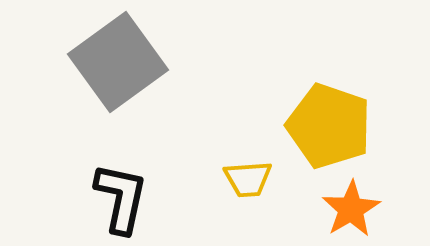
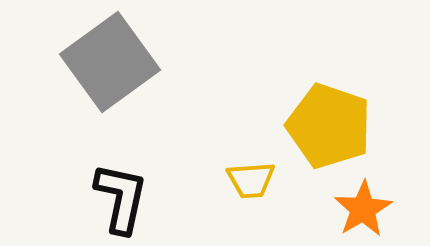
gray square: moved 8 px left
yellow trapezoid: moved 3 px right, 1 px down
orange star: moved 12 px right
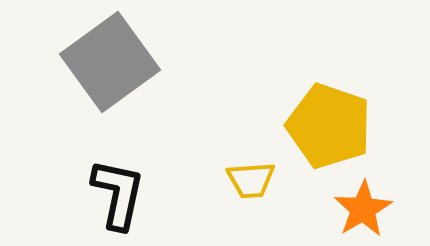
black L-shape: moved 3 px left, 4 px up
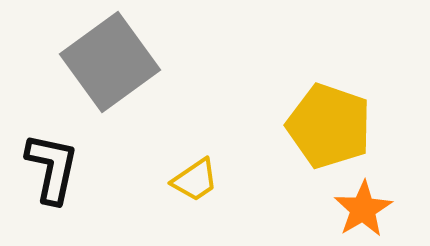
yellow trapezoid: moved 56 px left; rotated 30 degrees counterclockwise
black L-shape: moved 66 px left, 26 px up
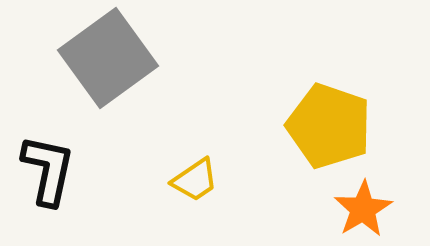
gray square: moved 2 px left, 4 px up
black L-shape: moved 4 px left, 2 px down
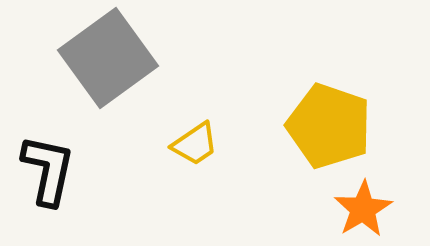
yellow trapezoid: moved 36 px up
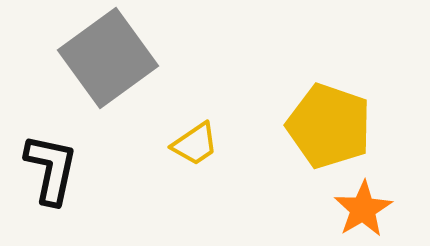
black L-shape: moved 3 px right, 1 px up
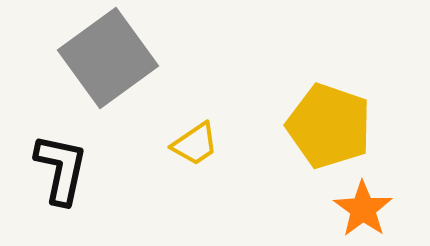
black L-shape: moved 10 px right
orange star: rotated 6 degrees counterclockwise
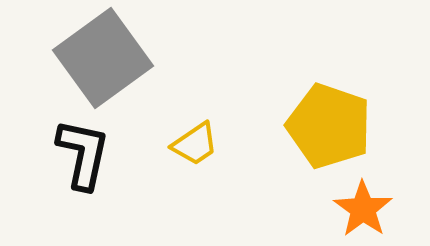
gray square: moved 5 px left
black L-shape: moved 22 px right, 15 px up
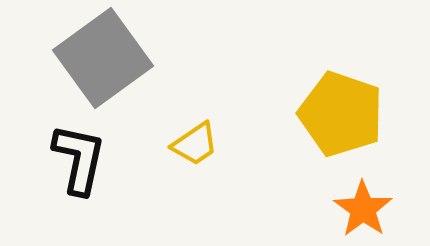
yellow pentagon: moved 12 px right, 12 px up
black L-shape: moved 4 px left, 5 px down
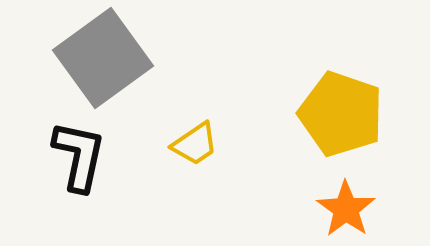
black L-shape: moved 3 px up
orange star: moved 17 px left
